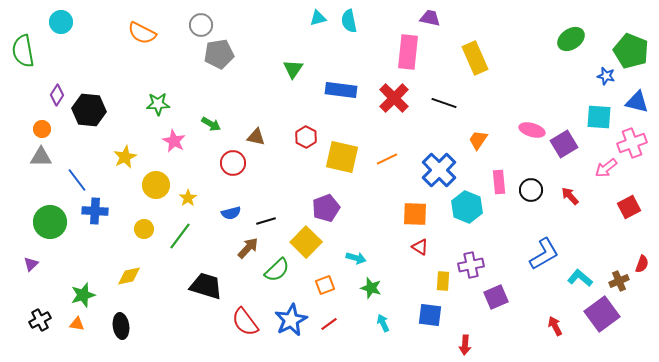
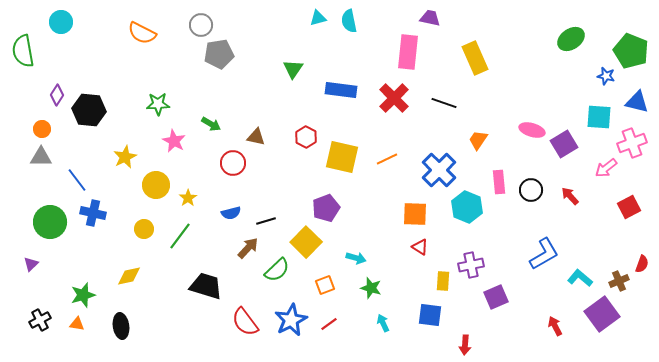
blue cross at (95, 211): moved 2 px left, 2 px down; rotated 10 degrees clockwise
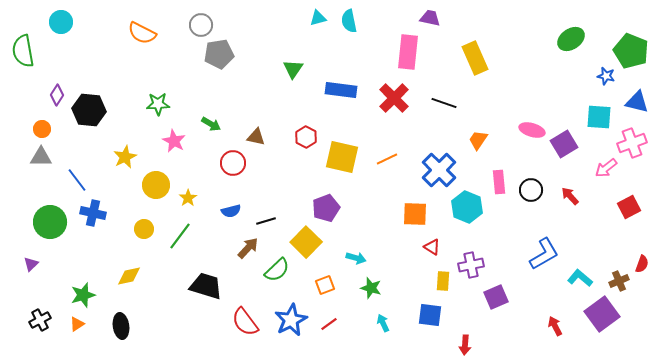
blue semicircle at (231, 213): moved 2 px up
red triangle at (420, 247): moved 12 px right
orange triangle at (77, 324): rotated 42 degrees counterclockwise
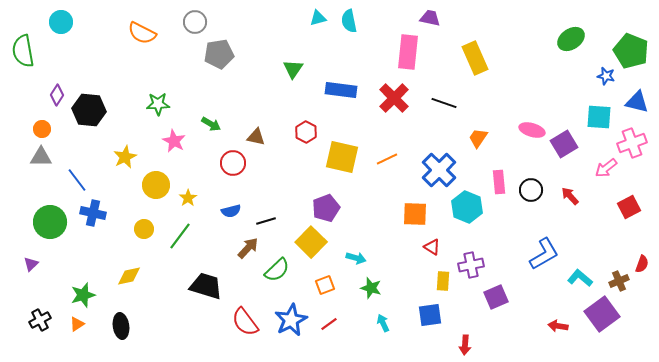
gray circle at (201, 25): moved 6 px left, 3 px up
red hexagon at (306, 137): moved 5 px up
orange trapezoid at (478, 140): moved 2 px up
yellow square at (306, 242): moved 5 px right
blue square at (430, 315): rotated 15 degrees counterclockwise
red arrow at (555, 326): moved 3 px right; rotated 54 degrees counterclockwise
